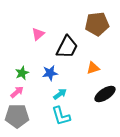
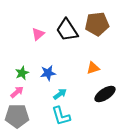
black trapezoid: moved 17 px up; rotated 120 degrees clockwise
blue star: moved 2 px left
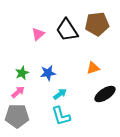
pink arrow: moved 1 px right
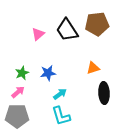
black ellipse: moved 1 px left, 1 px up; rotated 60 degrees counterclockwise
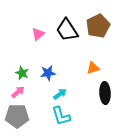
brown pentagon: moved 1 px right, 2 px down; rotated 20 degrees counterclockwise
green star: rotated 24 degrees counterclockwise
black ellipse: moved 1 px right
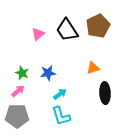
pink arrow: moved 1 px up
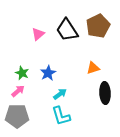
blue star: rotated 21 degrees counterclockwise
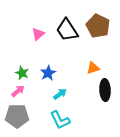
brown pentagon: rotated 20 degrees counterclockwise
black ellipse: moved 3 px up
cyan L-shape: moved 1 px left, 4 px down; rotated 10 degrees counterclockwise
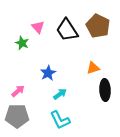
pink triangle: moved 7 px up; rotated 32 degrees counterclockwise
green star: moved 30 px up
